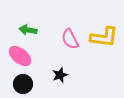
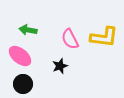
black star: moved 9 px up
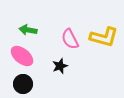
yellow L-shape: rotated 8 degrees clockwise
pink ellipse: moved 2 px right
